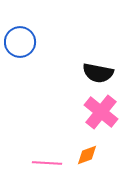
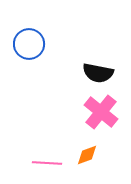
blue circle: moved 9 px right, 2 px down
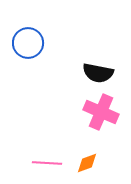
blue circle: moved 1 px left, 1 px up
pink cross: rotated 16 degrees counterclockwise
orange diamond: moved 8 px down
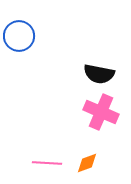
blue circle: moved 9 px left, 7 px up
black semicircle: moved 1 px right, 1 px down
